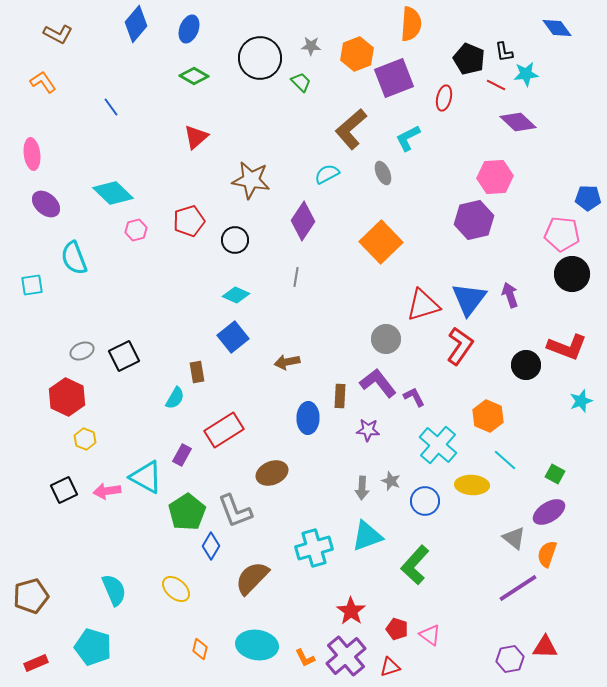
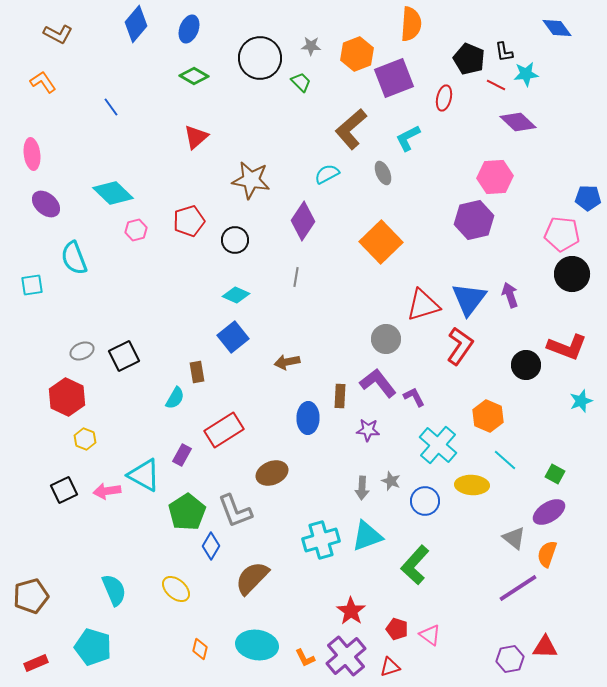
cyan triangle at (146, 477): moved 2 px left, 2 px up
cyan cross at (314, 548): moved 7 px right, 8 px up
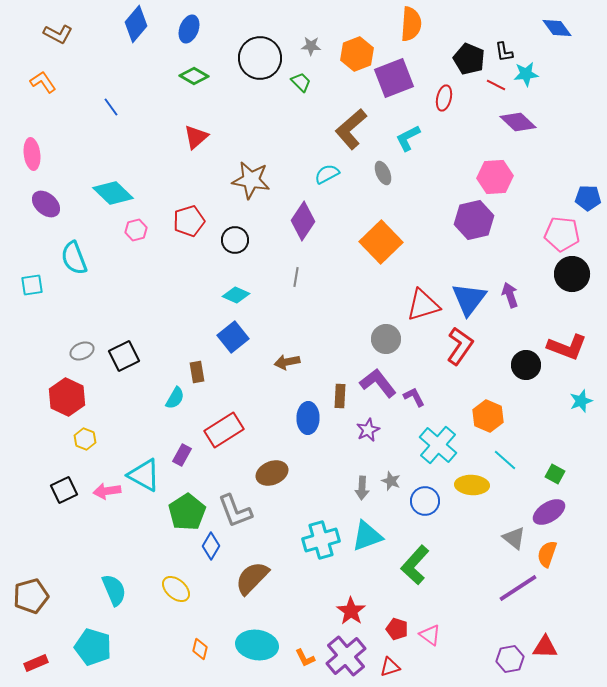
purple star at (368, 430): rotated 30 degrees counterclockwise
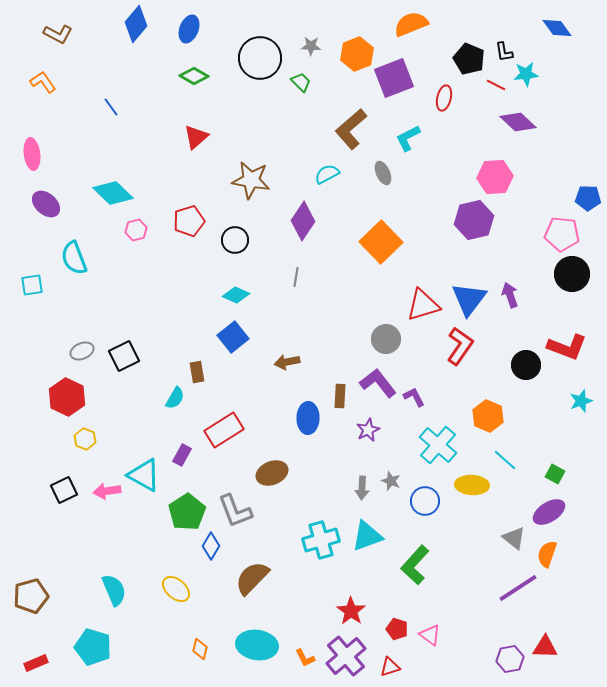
orange semicircle at (411, 24): rotated 116 degrees counterclockwise
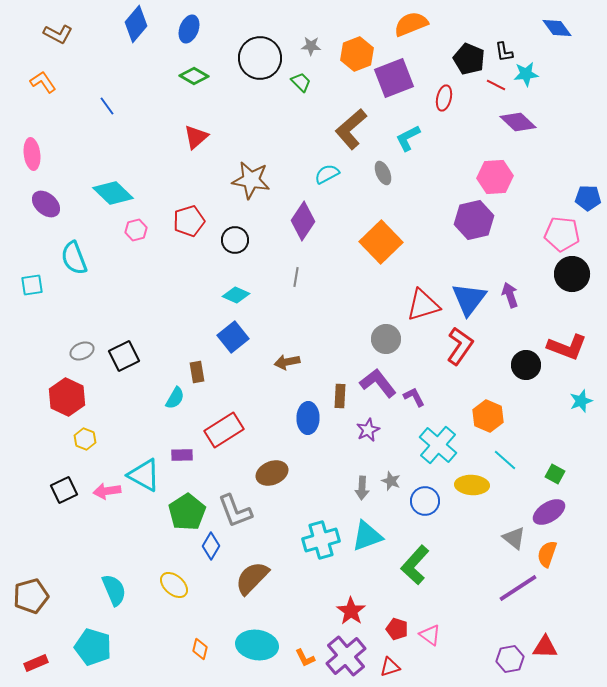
blue line at (111, 107): moved 4 px left, 1 px up
purple rectangle at (182, 455): rotated 60 degrees clockwise
yellow ellipse at (176, 589): moved 2 px left, 4 px up
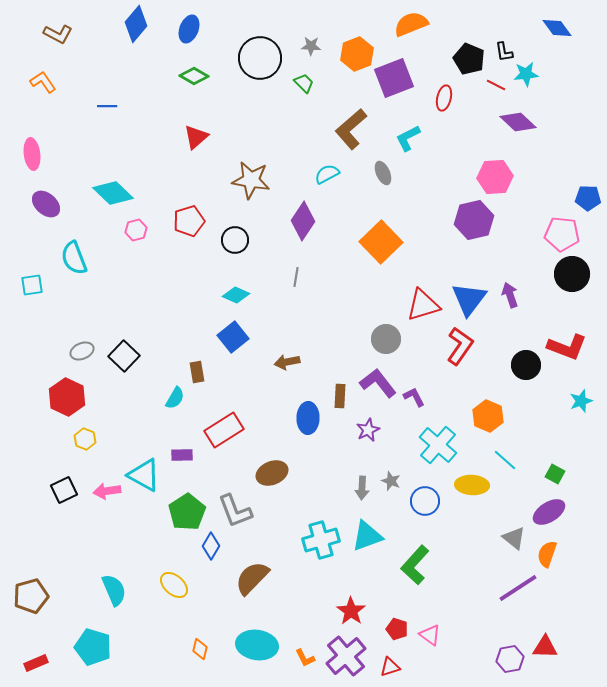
green trapezoid at (301, 82): moved 3 px right, 1 px down
blue line at (107, 106): rotated 54 degrees counterclockwise
black square at (124, 356): rotated 20 degrees counterclockwise
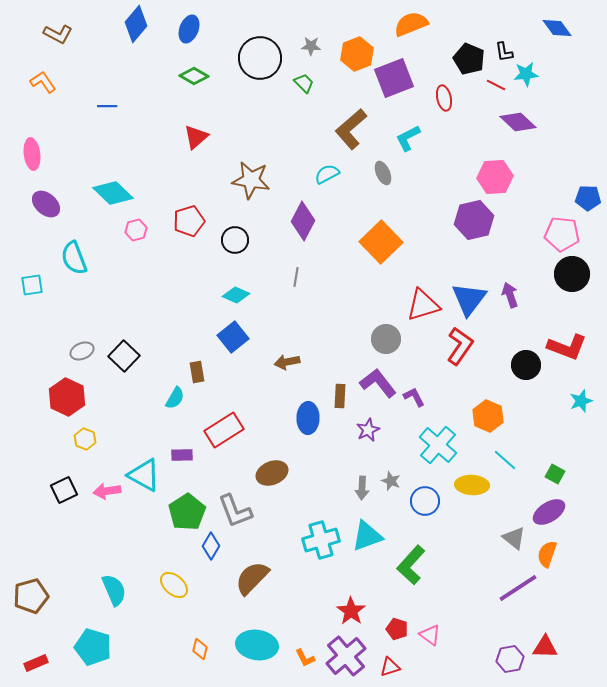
red ellipse at (444, 98): rotated 25 degrees counterclockwise
purple diamond at (303, 221): rotated 6 degrees counterclockwise
green L-shape at (415, 565): moved 4 px left
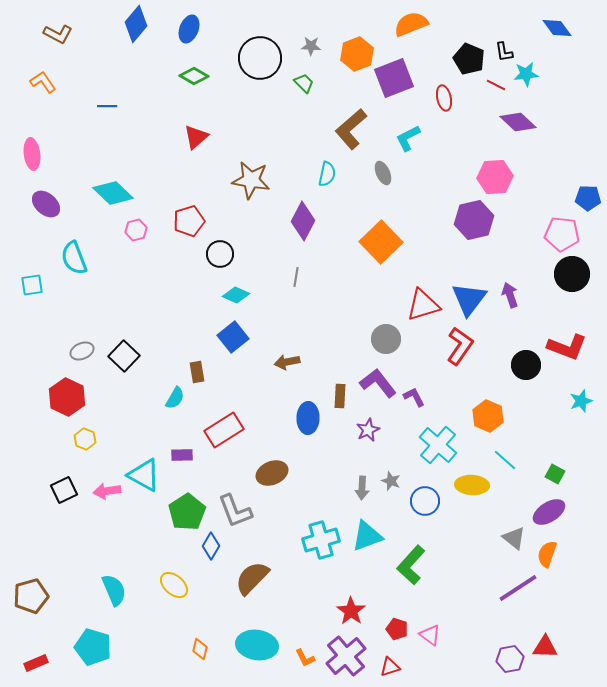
cyan semicircle at (327, 174): rotated 130 degrees clockwise
black circle at (235, 240): moved 15 px left, 14 px down
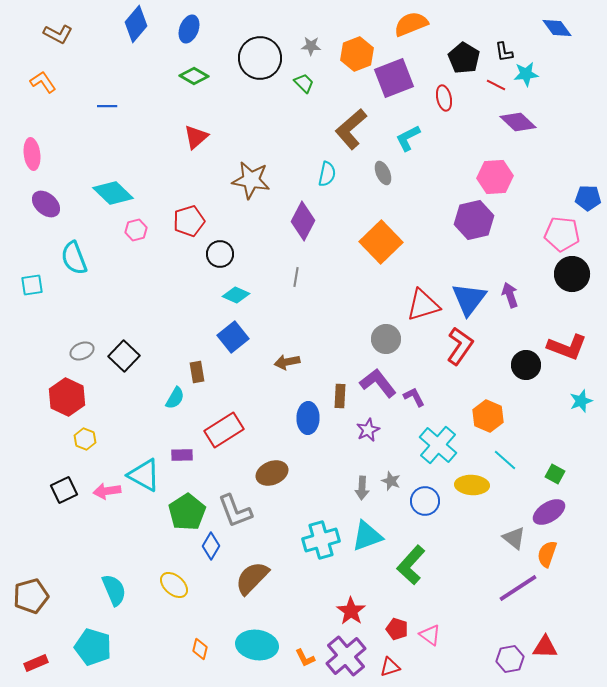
black pentagon at (469, 59): moved 5 px left, 1 px up; rotated 8 degrees clockwise
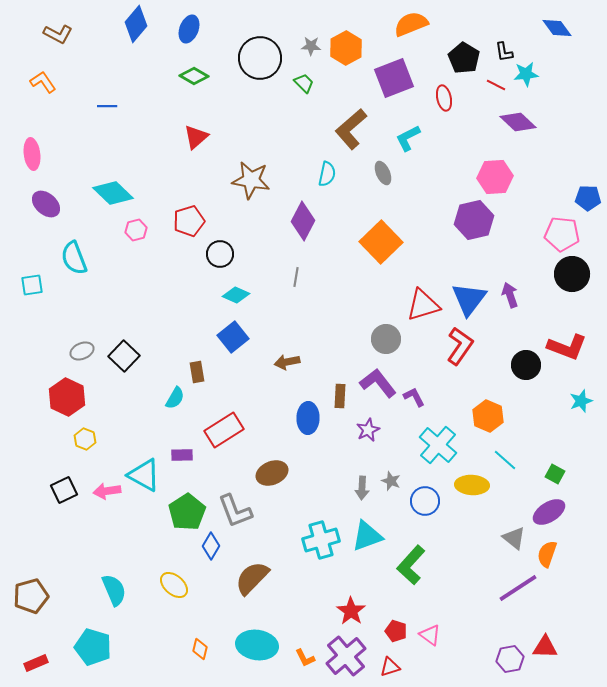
orange hexagon at (357, 54): moved 11 px left, 6 px up; rotated 8 degrees counterclockwise
red pentagon at (397, 629): moved 1 px left, 2 px down
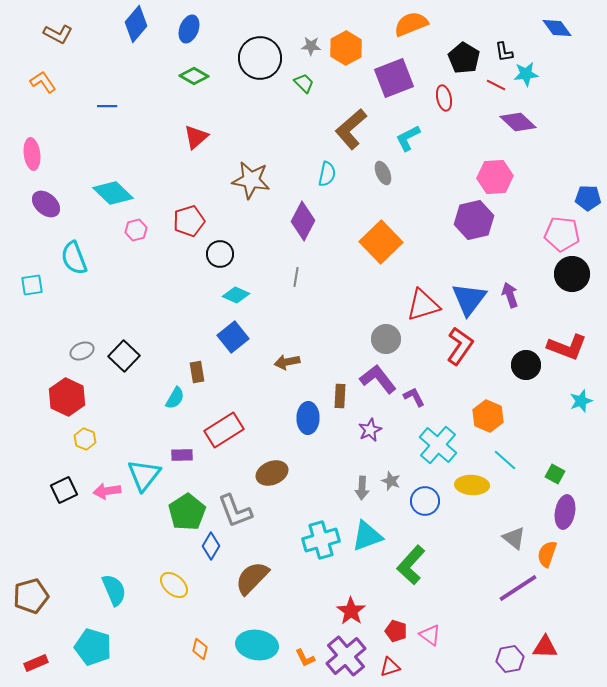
purple L-shape at (378, 383): moved 4 px up
purple star at (368, 430): moved 2 px right
cyan triangle at (144, 475): rotated 39 degrees clockwise
purple ellipse at (549, 512): moved 16 px right; rotated 48 degrees counterclockwise
